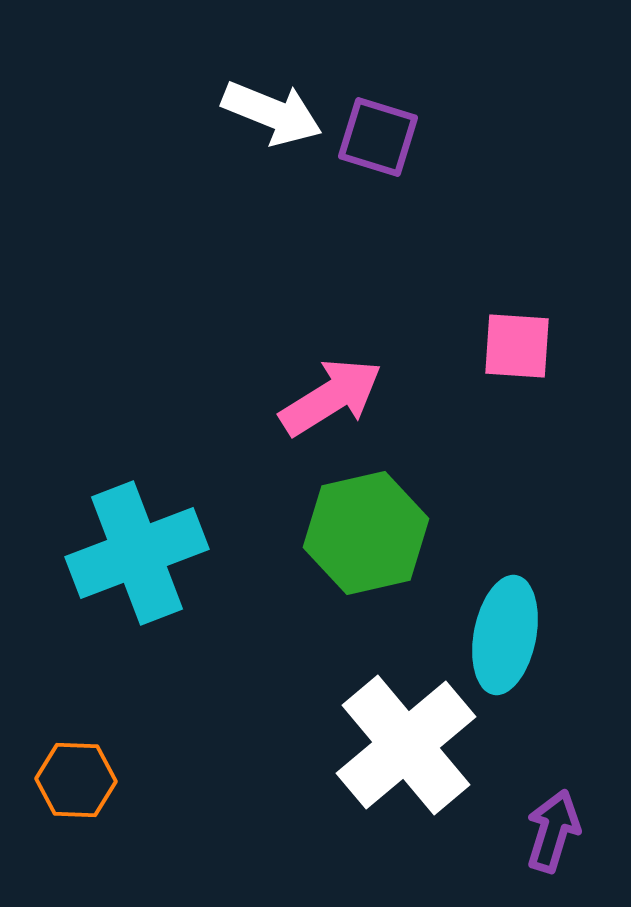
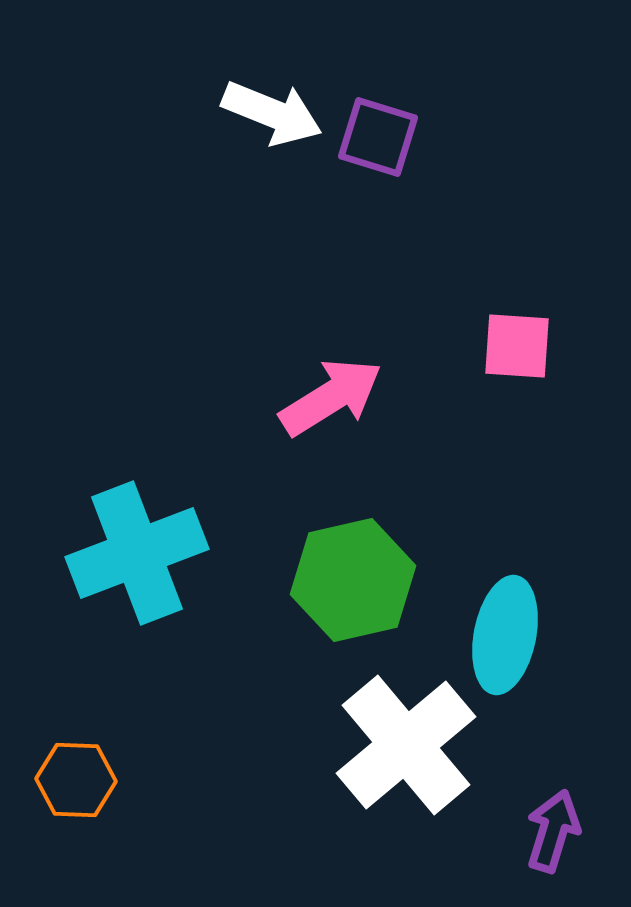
green hexagon: moved 13 px left, 47 px down
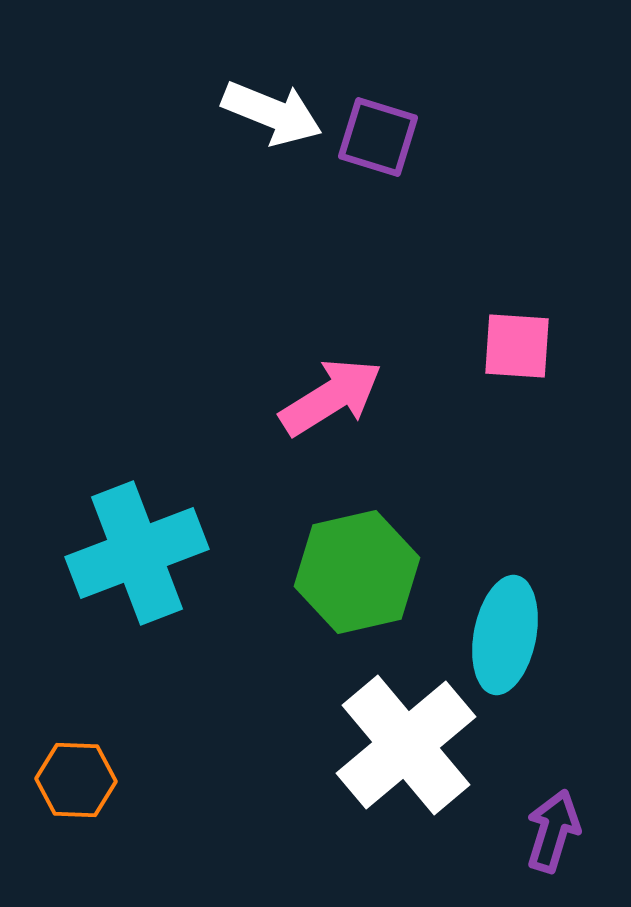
green hexagon: moved 4 px right, 8 px up
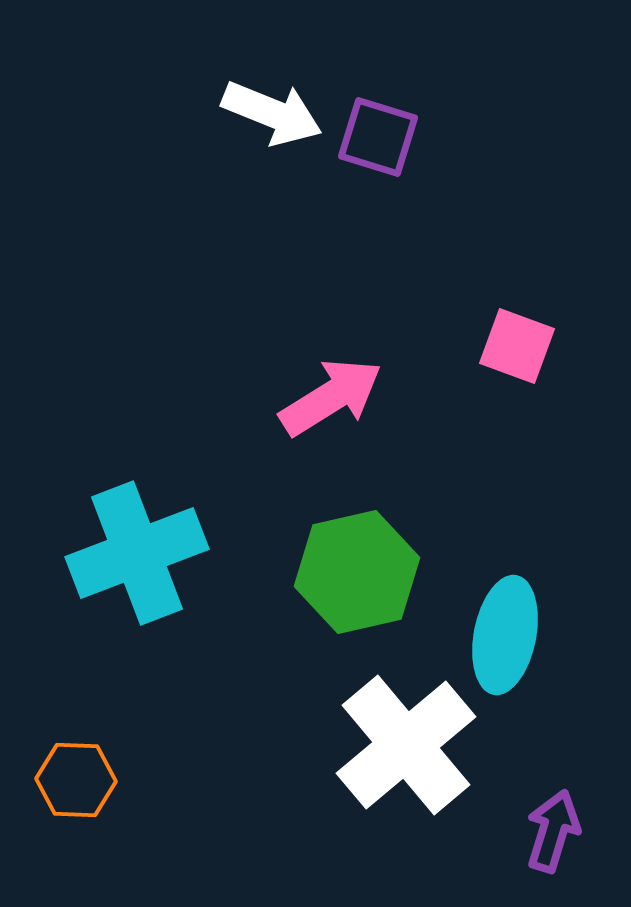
pink square: rotated 16 degrees clockwise
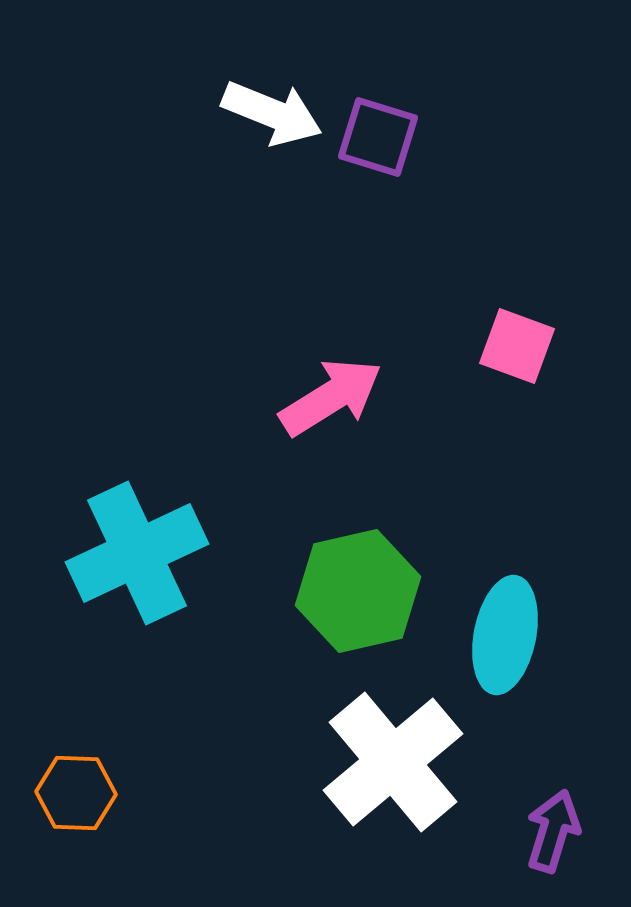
cyan cross: rotated 4 degrees counterclockwise
green hexagon: moved 1 px right, 19 px down
white cross: moved 13 px left, 17 px down
orange hexagon: moved 13 px down
